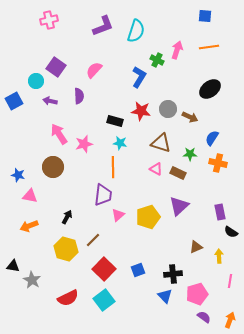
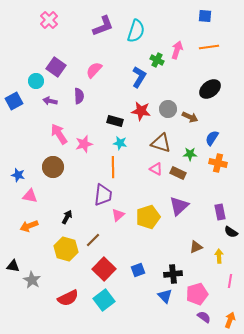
pink cross at (49, 20): rotated 30 degrees counterclockwise
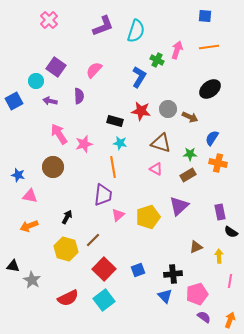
orange line at (113, 167): rotated 10 degrees counterclockwise
brown rectangle at (178, 173): moved 10 px right, 2 px down; rotated 56 degrees counterclockwise
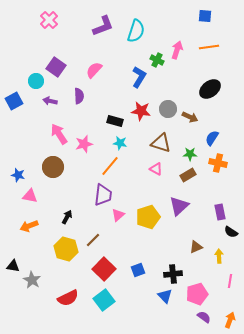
orange line at (113, 167): moved 3 px left, 1 px up; rotated 50 degrees clockwise
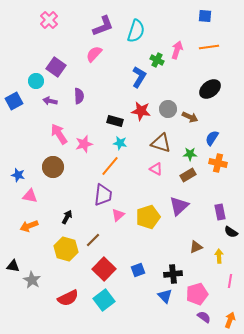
pink semicircle at (94, 70): moved 16 px up
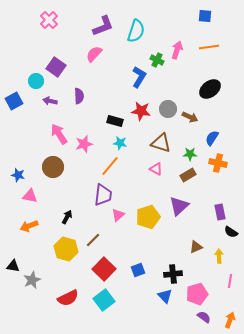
gray star at (32, 280): rotated 18 degrees clockwise
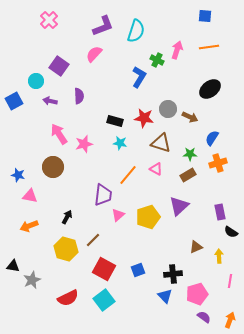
purple square at (56, 67): moved 3 px right, 1 px up
red star at (141, 111): moved 3 px right, 7 px down
orange cross at (218, 163): rotated 30 degrees counterclockwise
orange line at (110, 166): moved 18 px right, 9 px down
red square at (104, 269): rotated 15 degrees counterclockwise
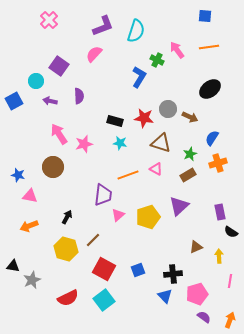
pink arrow at (177, 50): rotated 54 degrees counterclockwise
green star at (190, 154): rotated 24 degrees counterclockwise
orange line at (128, 175): rotated 30 degrees clockwise
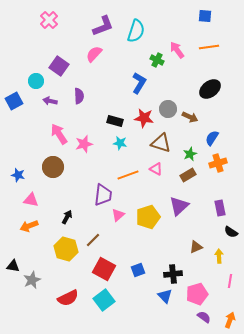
blue L-shape at (139, 77): moved 6 px down
pink triangle at (30, 196): moved 1 px right, 4 px down
purple rectangle at (220, 212): moved 4 px up
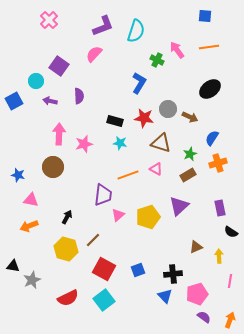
pink arrow at (59, 134): rotated 35 degrees clockwise
